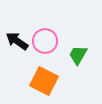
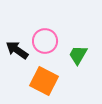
black arrow: moved 9 px down
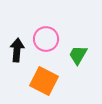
pink circle: moved 1 px right, 2 px up
black arrow: rotated 60 degrees clockwise
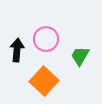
green trapezoid: moved 2 px right, 1 px down
orange square: rotated 16 degrees clockwise
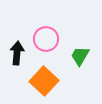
black arrow: moved 3 px down
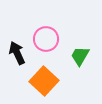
black arrow: rotated 30 degrees counterclockwise
